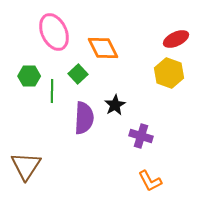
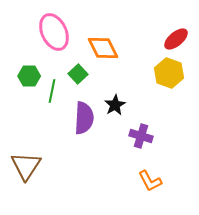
red ellipse: rotated 15 degrees counterclockwise
green line: rotated 10 degrees clockwise
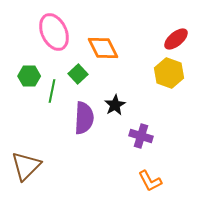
brown triangle: rotated 12 degrees clockwise
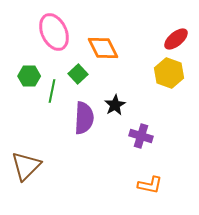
orange L-shape: moved 4 px down; rotated 50 degrees counterclockwise
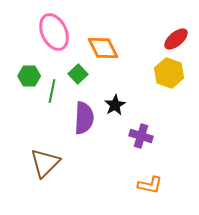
brown triangle: moved 19 px right, 3 px up
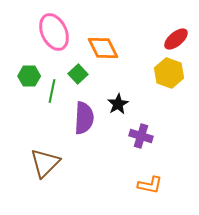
black star: moved 3 px right, 1 px up
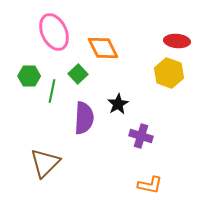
red ellipse: moved 1 px right, 2 px down; rotated 45 degrees clockwise
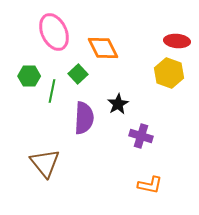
brown triangle: rotated 24 degrees counterclockwise
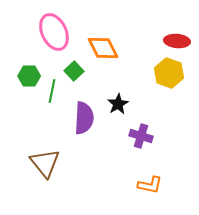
green square: moved 4 px left, 3 px up
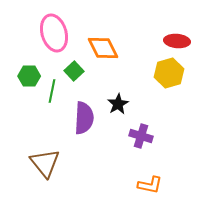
pink ellipse: moved 1 px down; rotated 9 degrees clockwise
yellow hexagon: rotated 24 degrees clockwise
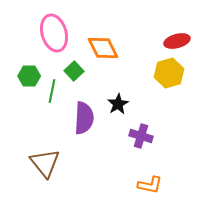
red ellipse: rotated 20 degrees counterclockwise
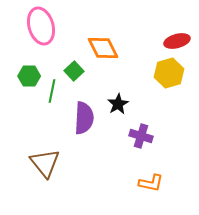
pink ellipse: moved 13 px left, 7 px up
orange L-shape: moved 1 px right, 2 px up
